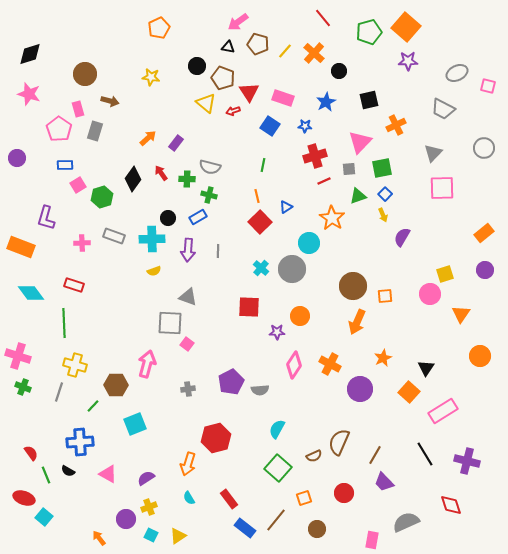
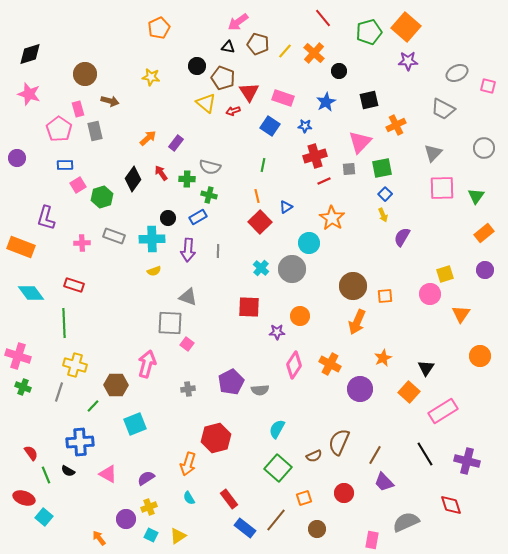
gray rectangle at (95, 131): rotated 30 degrees counterclockwise
green triangle at (358, 196): moved 118 px right; rotated 36 degrees counterclockwise
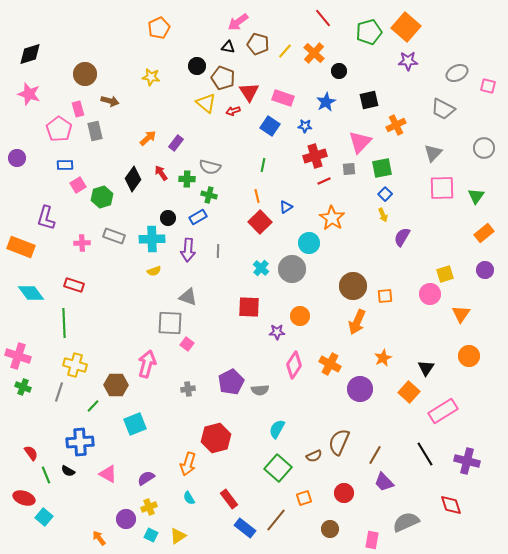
orange circle at (480, 356): moved 11 px left
brown circle at (317, 529): moved 13 px right
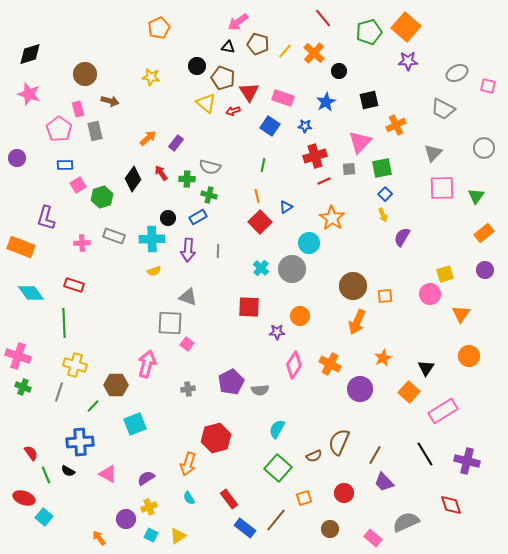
pink rectangle at (372, 540): moved 1 px right, 2 px up; rotated 60 degrees counterclockwise
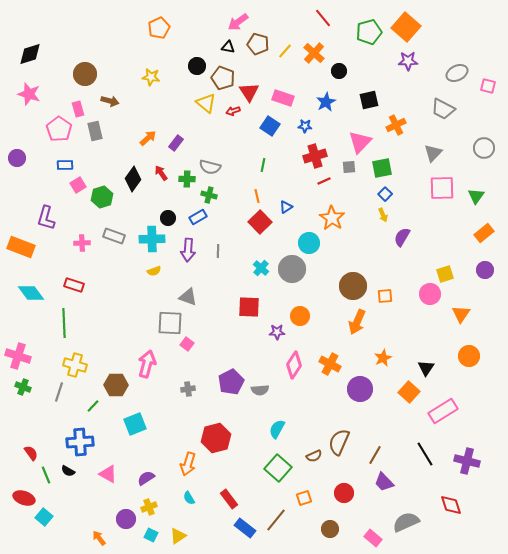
gray square at (349, 169): moved 2 px up
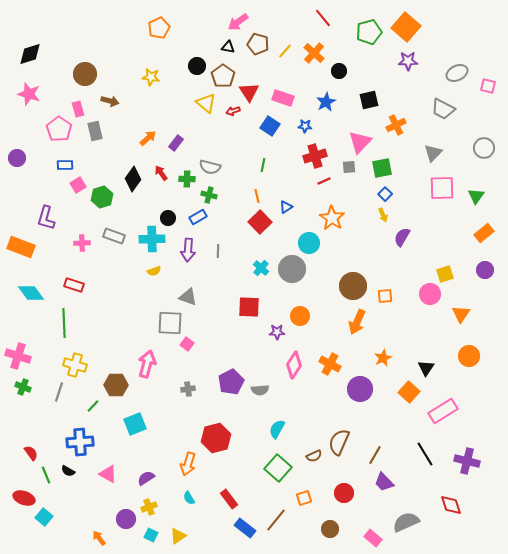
brown pentagon at (223, 78): moved 2 px up; rotated 15 degrees clockwise
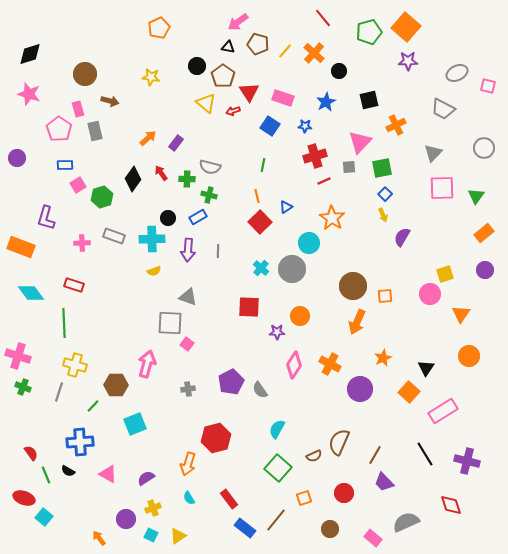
gray semicircle at (260, 390): rotated 60 degrees clockwise
yellow cross at (149, 507): moved 4 px right, 1 px down
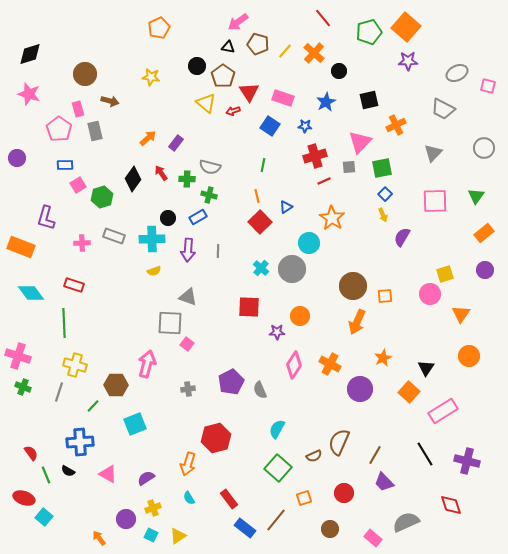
pink square at (442, 188): moved 7 px left, 13 px down
gray semicircle at (260, 390): rotated 12 degrees clockwise
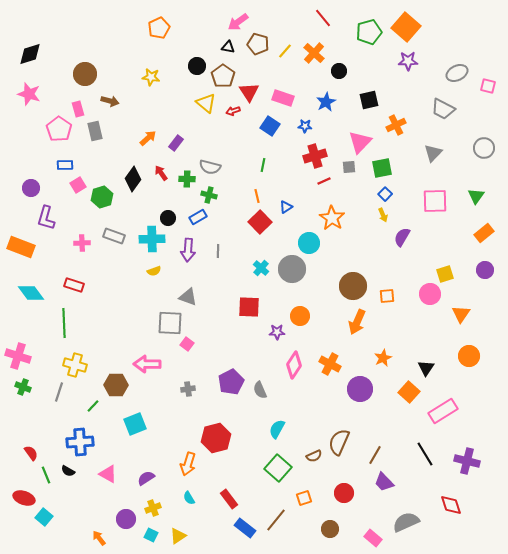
purple circle at (17, 158): moved 14 px right, 30 px down
orange square at (385, 296): moved 2 px right
pink arrow at (147, 364): rotated 104 degrees counterclockwise
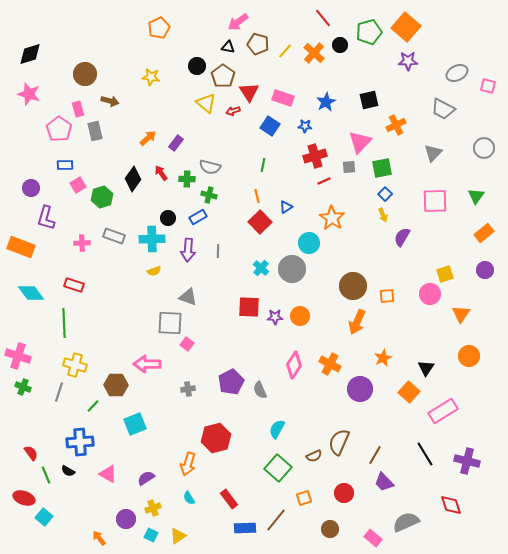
black circle at (339, 71): moved 1 px right, 26 px up
purple star at (277, 332): moved 2 px left, 15 px up
blue rectangle at (245, 528): rotated 40 degrees counterclockwise
